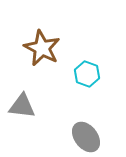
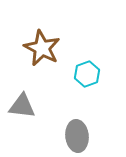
cyan hexagon: rotated 20 degrees clockwise
gray ellipse: moved 9 px left, 1 px up; rotated 32 degrees clockwise
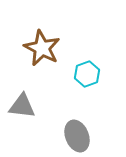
gray ellipse: rotated 16 degrees counterclockwise
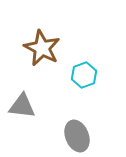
cyan hexagon: moved 3 px left, 1 px down
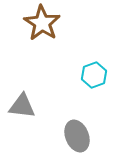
brown star: moved 25 px up; rotated 6 degrees clockwise
cyan hexagon: moved 10 px right
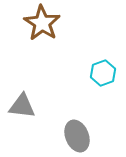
cyan hexagon: moved 9 px right, 2 px up
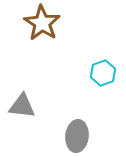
gray ellipse: rotated 28 degrees clockwise
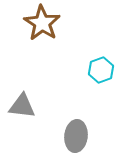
cyan hexagon: moved 2 px left, 3 px up
gray ellipse: moved 1 px left
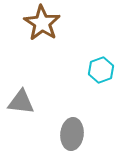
gray triangle: moved 1 px left, 4 px up
gray ellipse: moved 4 px left, 2 px up
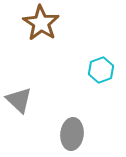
brown star: moved 1 px left
gray triangle: moved 2 px left, 2 px up; rotated 36 degrees clockwise
